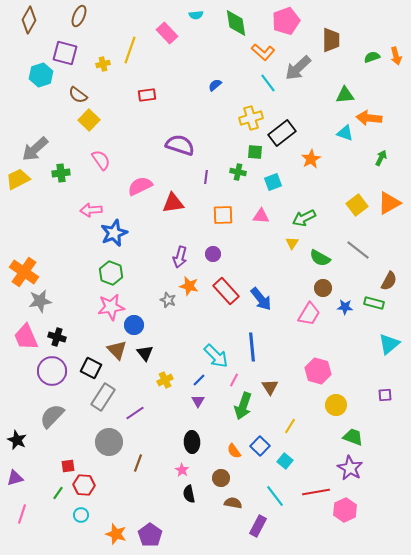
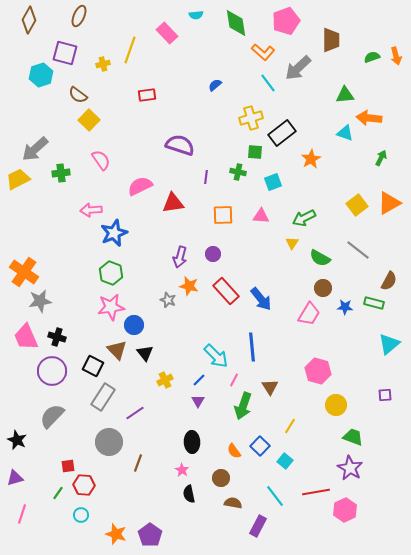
black square at (91, 368): moved 2 px right, 2 px up
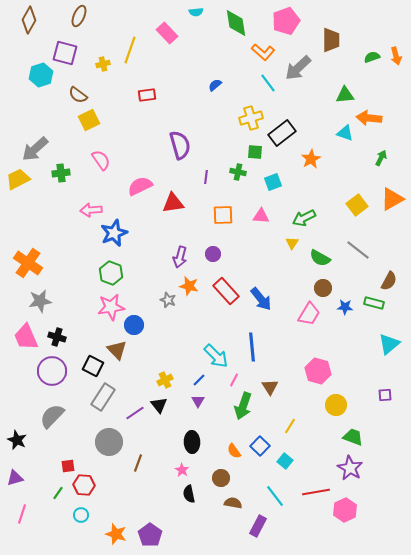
cyan semicircle at (196, 15): moved 3 px up
yellow square at (89, 120): rotated 20 degrees clockwise
purple semicircle at (180, 145): rotated 56 degrees clockwise
orange triangle at (389, 203): moved 3 px right, 4 px up
orange cross at (24, 272): moved 4 px right, 9 px up
black triangle at (145, 353): moved 14 px right, 52 px down
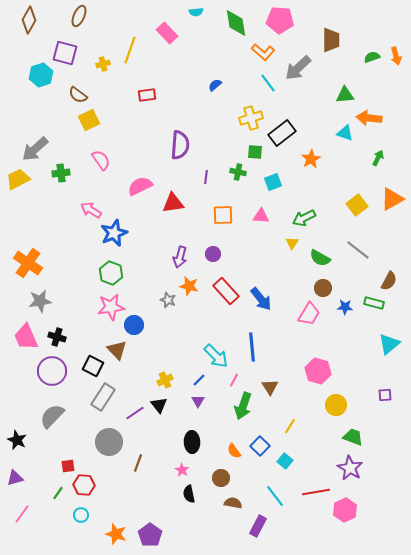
pink pentagon at (286, 21): moved 6 px left, 1 px up; rotated 24 degrees clockwise
purple semicircle at (180, 145): rotated 20 degrees clockwise
green arrow at (381, 158): moved 3 px left
pink arrow at (91, 210): rotated 35 degrees clockwise
pink line at (22, 514): rotated 18 degrees clockwise
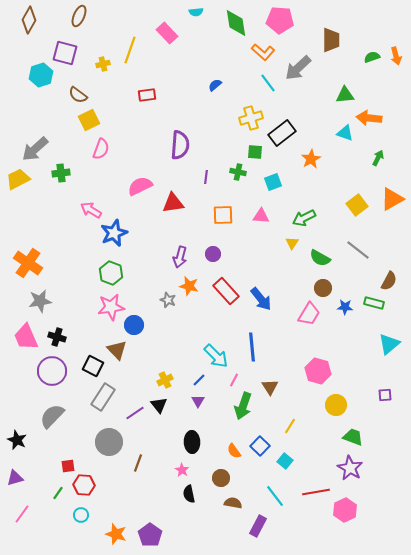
pink semicircle at (101, 160): moved 11 px up; rotated 55 degrees clockwise
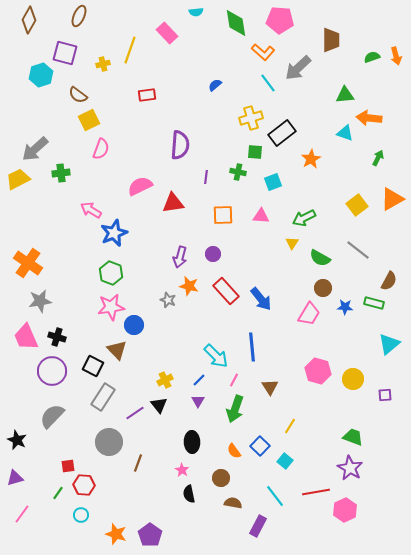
yellow circle at (336, 405): moved 17 px right, 26 px up
green arrow at (243, 406): moved 8 px left, 3 px down
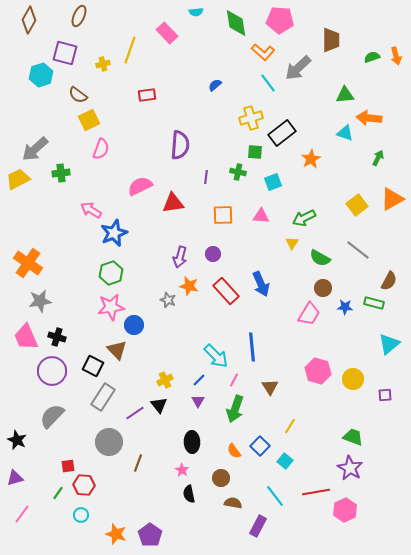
green hexagon at (111, 273): rotated 20 degrees clockwise
blue arrow at (261, 299): moved 15 px up; rotated 15 degrees clockwise
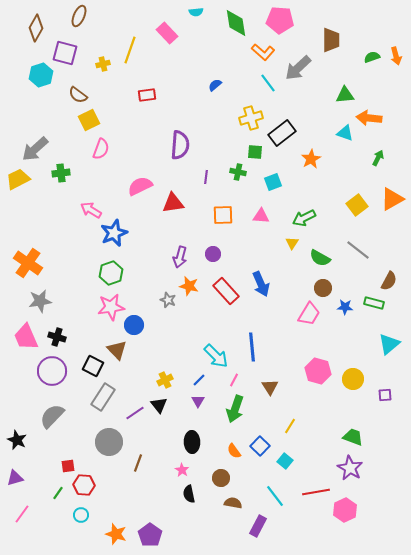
brown diamond at (29, 20): moved 7 px right, 8 px down
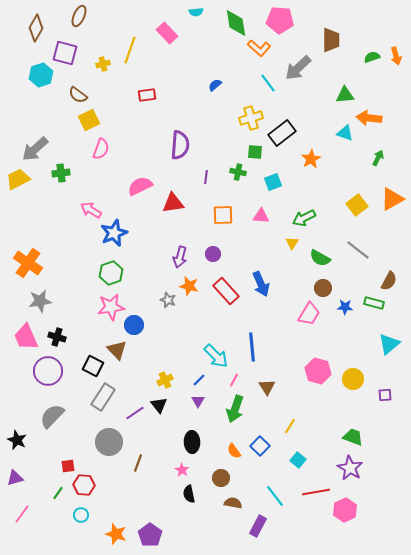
orange L-shape at (263, 52): moved 4 px left, 4 px up
purple circle at (52, 371): moved 4 px left
brown triangle at (270, 387): moved 3 px left
cyan square at (285, 461): moved 13 px right, 1 px up
